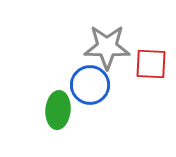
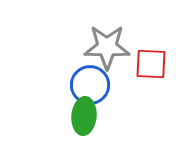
green ellipse: moved 26 px right, 6 px down
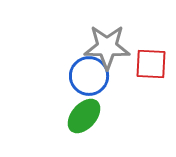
blue circle: moved 1 px left, 9 px up
green ellipse: rotated 36 degrees clockwise
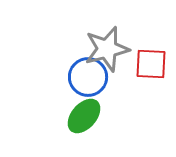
gray star: moved 2 px down; rotated 15 degrees counterclockwise
blue circle: moved 1 px left, 1 px down
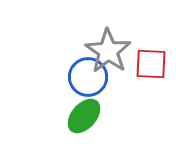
gray star: moved 1 px right, 2 px down; rotated 24 degrees counterclockwise
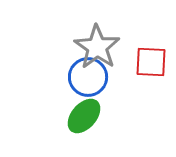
gray star: moved 11 px left, 4 px up
red square: moved 2 px up
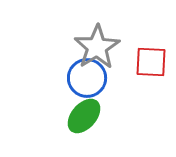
gray star: rotated 6 degrees clockwise
blue circle: moved 1 px left, 1 px down
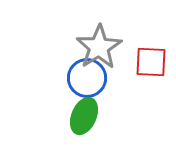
gray star: moved 2 px right
green ellipse: rotated 18 degrees counterclockwise
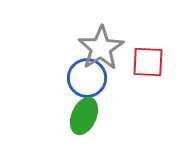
gray star: moved 2 px right, 1 px down
red square: moved 3 px left
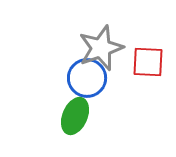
gray star: rotated 12 degrees clockwise
green ellipse: moved 9 px left
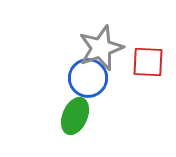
blue circle: moved 1 px right
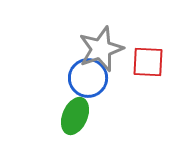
gray star: moved 1 px down
